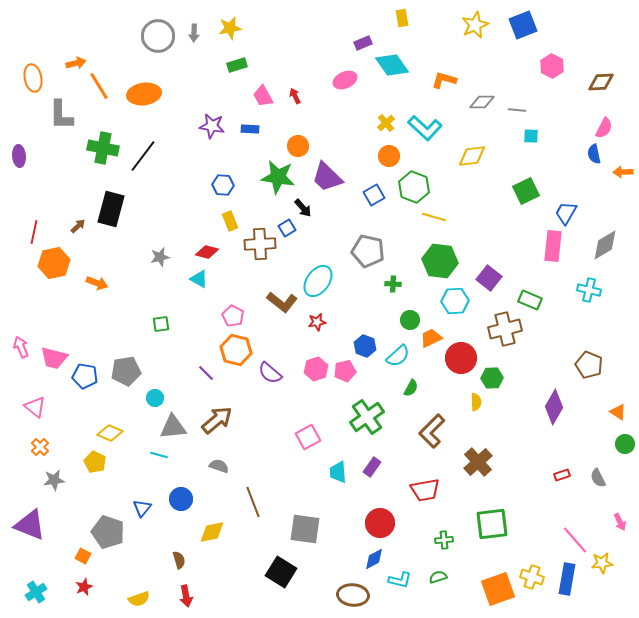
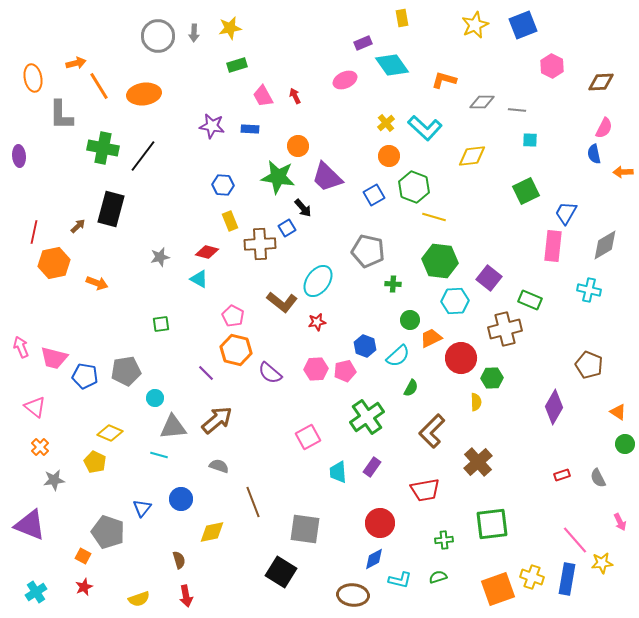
cyan square at (531, 136): moved 1 px left, 4 px down
pink hexagon at (316, 369): rotated 15 degrees clockwise
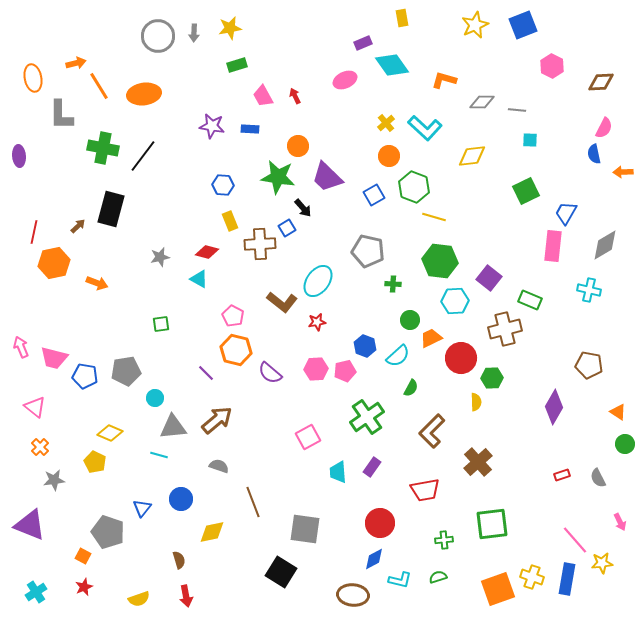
brown pentagon at (589, 365): rotated 12 degrees counterclockwise
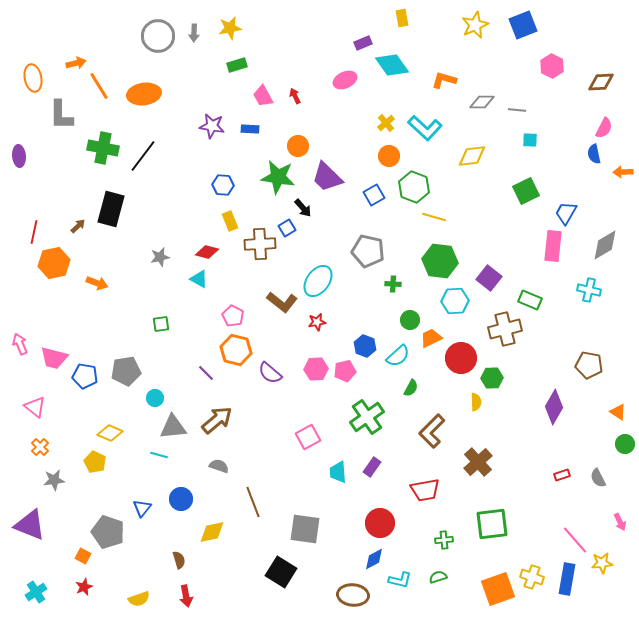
pink arrow at (21, 347): moved 1 px left, 3 px up
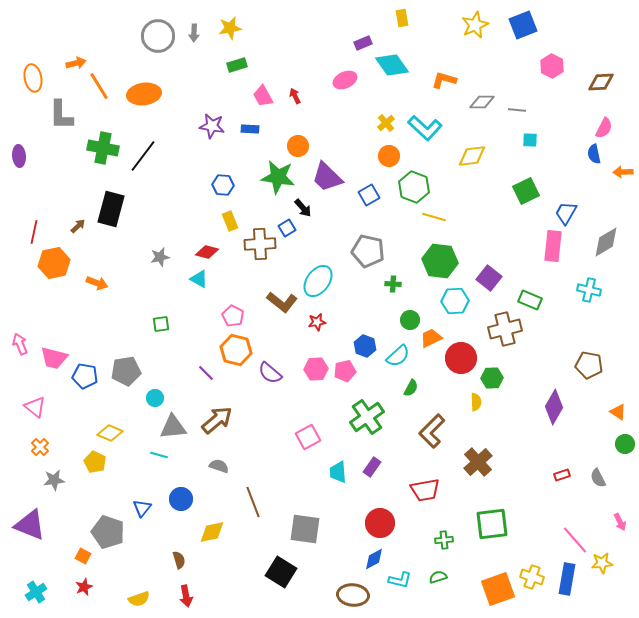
blue square at (374, 195): moved 5 px left
gray diamond at (605, 245): moved 1 px right, 3 px up
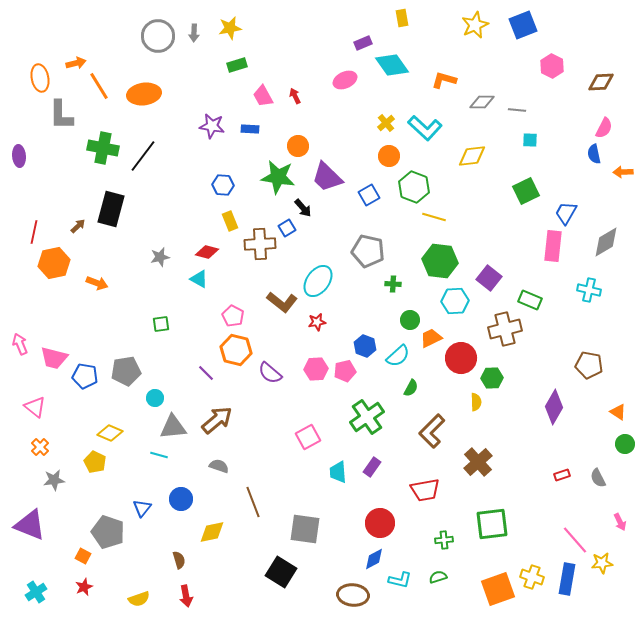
orange ellipse at (33, 78): moved 7 px right
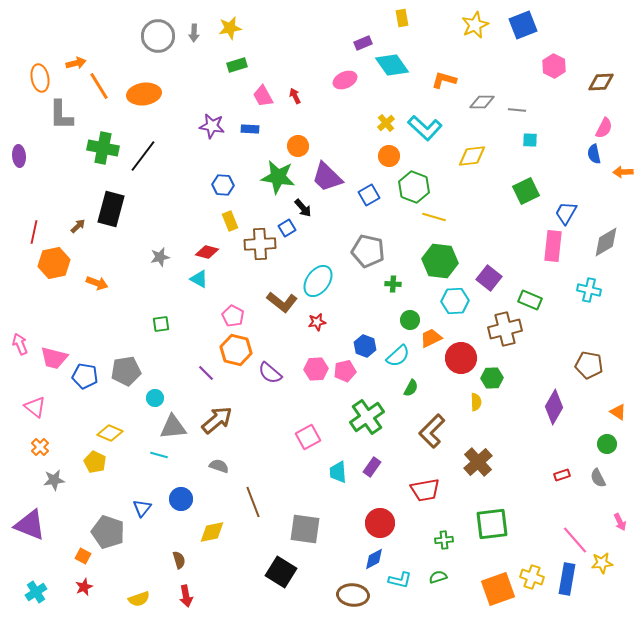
pink hexagon at (552, 66): moved 2 px right
green circle at (625, 444): moved 18 px left
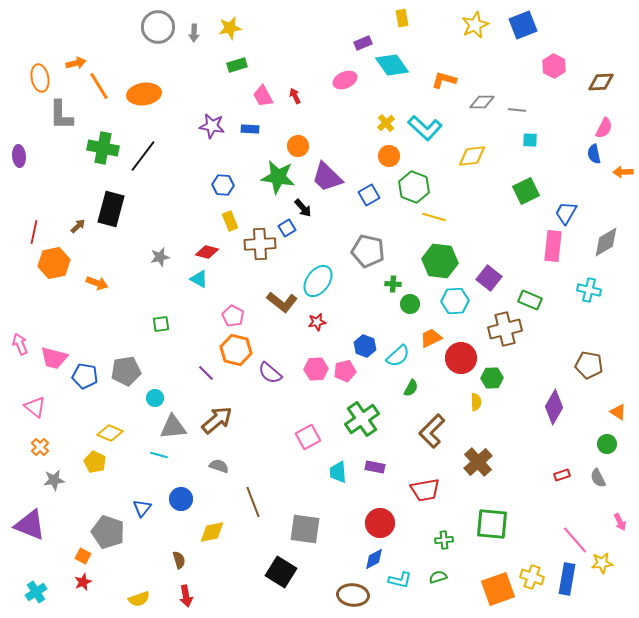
gray circle at (158, 36): moved 9 px up
green circle at (410, 320): moved 16 px up
green cross at (367, 417): moved 5 px left, 2 px down
purple rectangle at (372, 467): moved 3 px right; rotated 66 degrees clockwise
green square at (492, 524): rotated 12 degrees clockwise
red star at (84, 587): moved 1 px left, 5 px up
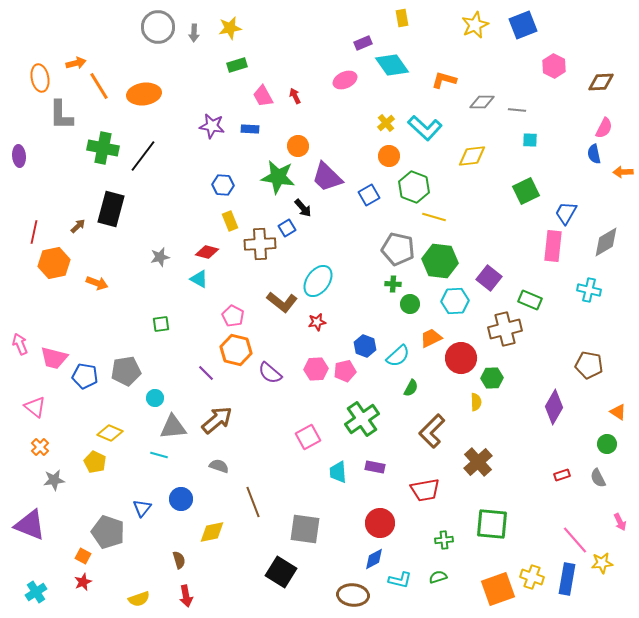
gray pentagon at (368, 251): moved 30 px right, 2 px up
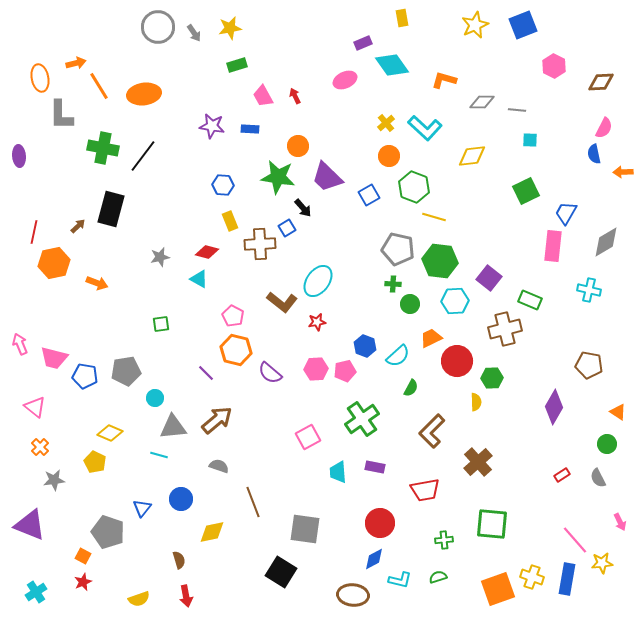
gray arrow at (194, 33): rotated 36 degrees counterclockwise
red circle at (461, 358): moved 4 px left, 3 px down
red rectangle at (562, 475): rotated 14 degrees counterclockwise
